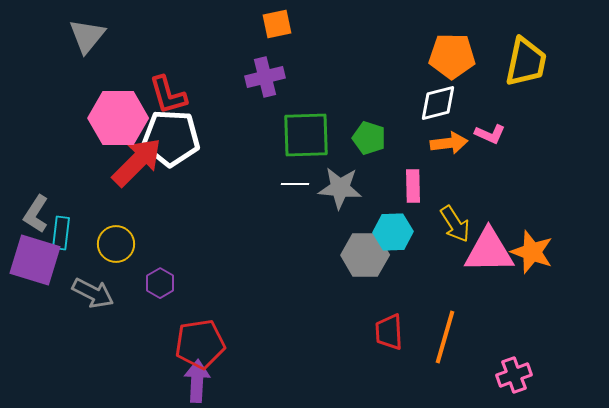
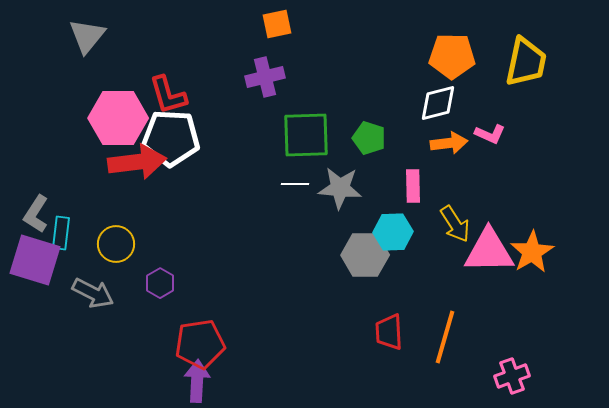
red arrow: rotated 38 degrees clockwise
orange star: rotated 21 degrees clockwise
pink cross: moved 2 px left, 1 px down
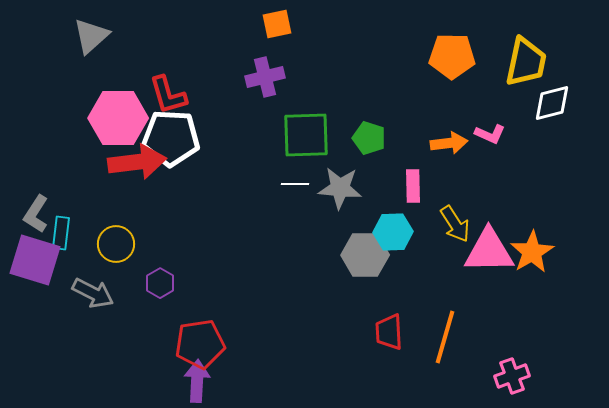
gray triangle: moved 4 px right; rotated 9 degrees clockwise
white diamond: moved 114 px right
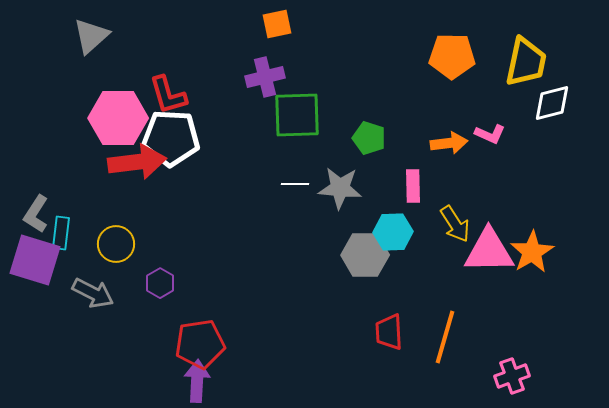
green square: moved 9 px left, 20 px up
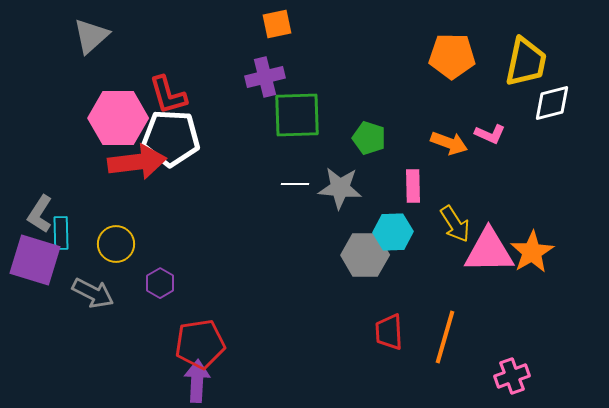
orange arrow: rotated 27 degrees clockwise
gray L-shape: moved 4 px right
cyan rectangle: rotated 8 degrees counterclockwise
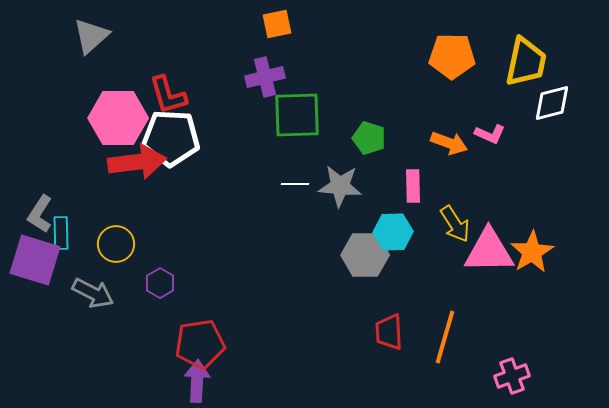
gray star: moved 2 px up
